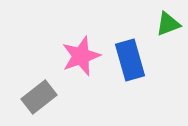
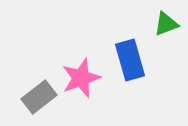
green triangle: moved 2 px left
pink star: moved 22 px down
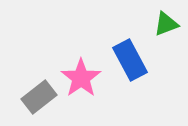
blue rectangle: rotated 12 degrees counterclockwise
pink star: rotated 15 degrees counterclockwise
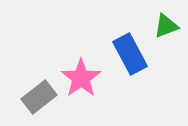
green triangle: moved 2 px down
blue rectangle: moved 6 px up
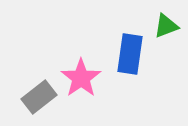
blue rectangle: rotated 36 degrees clockwise
